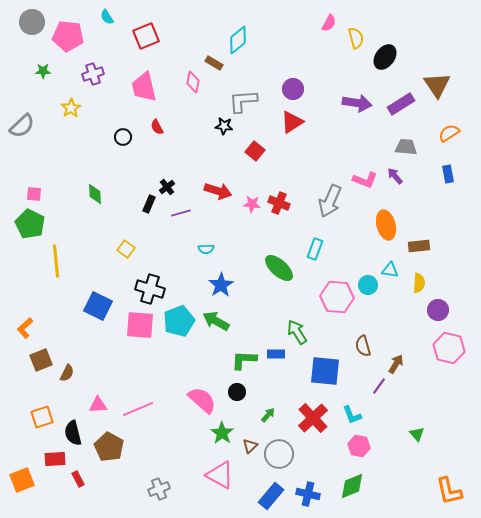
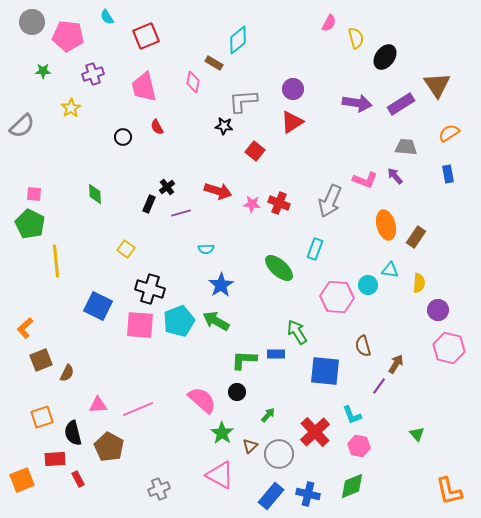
brown rectangle at (419, 246): moved 3 px left, 9 px up; rotated 50 degrees counterclockwise
red cross at (313, 418): moved 2 px right, 14 px down
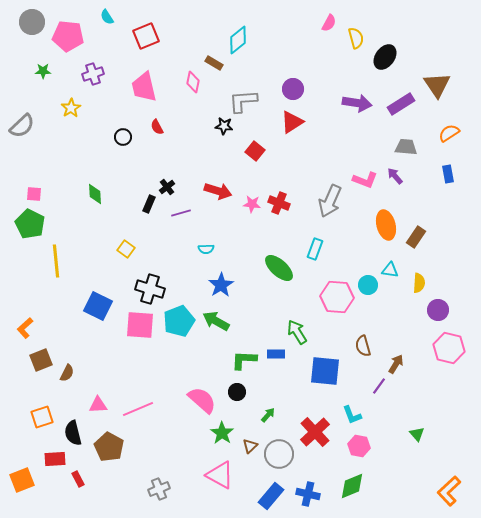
orange L-shape at (449, 491): rotated 60 degrees clockwise
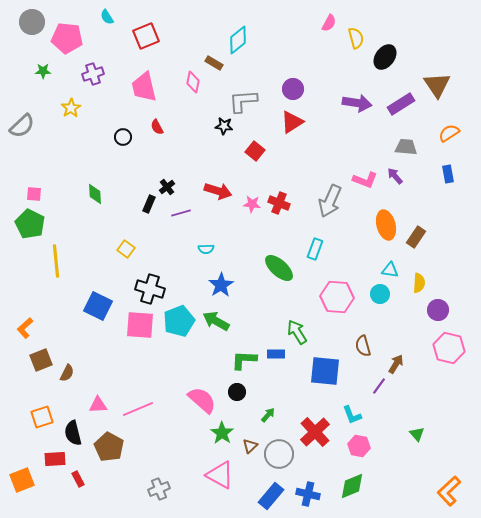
pink pentagon at (68, 36): moved 1 px left, 2 px down
cyan circle at (368, 285): moved 12 px right, 9 px down
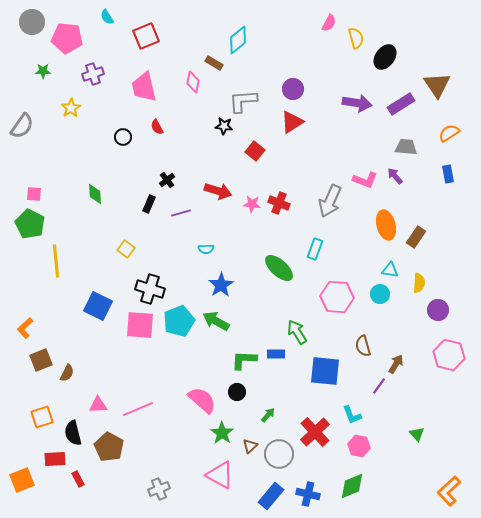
gray semicircle at (22, 126): rotated 12 degrees counterclockwise
black cross at (167, 187): moved 7 px up
pink hexagon at (449, 348): moved 7 px down
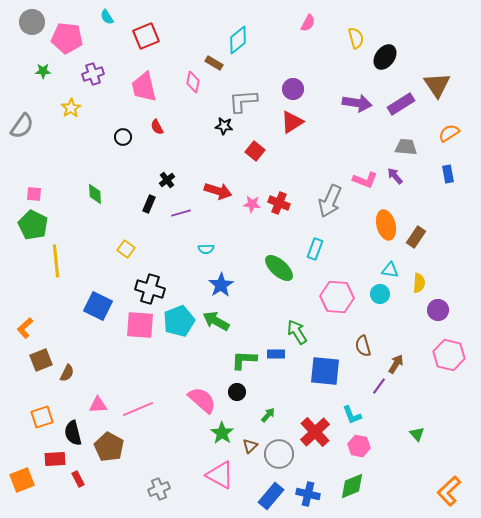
pink semicircle at (329, 23): moved 21 px left
green pentagon at (30, 224): moved 3 px right, 1 px down
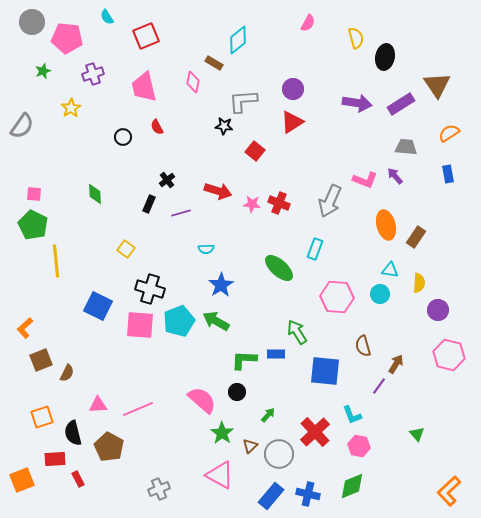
black ellipse at (385, 57): rotated 25 degrees counterclockwise
green star at (43, 71): rotated 21 degrees counterclockwise
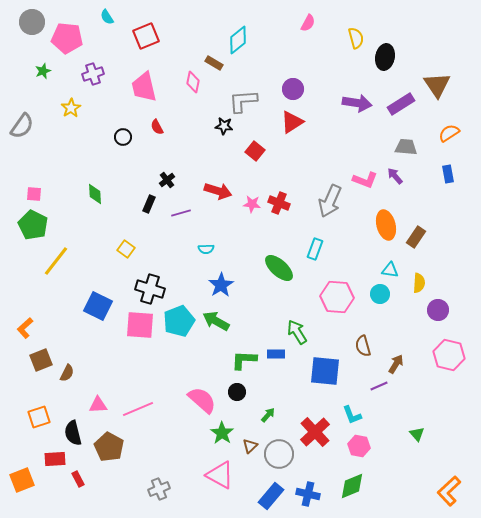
yellow line at (56, 261): rotated 44 degrees clockwise
purple line at (379, 386): rotated 30 degrees clockwise
orange square at (42, 417): moved 3 px left
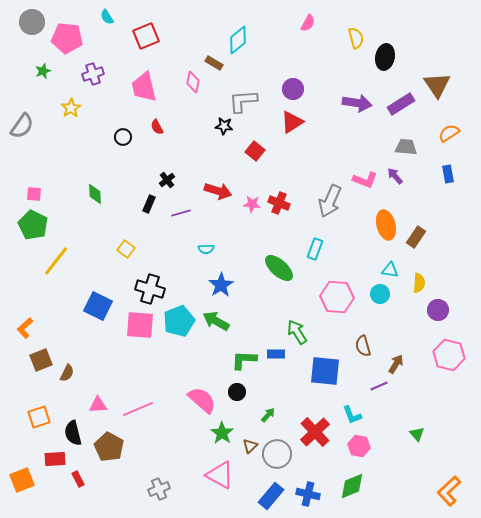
gray circle at (279, 454): moved 2 px left
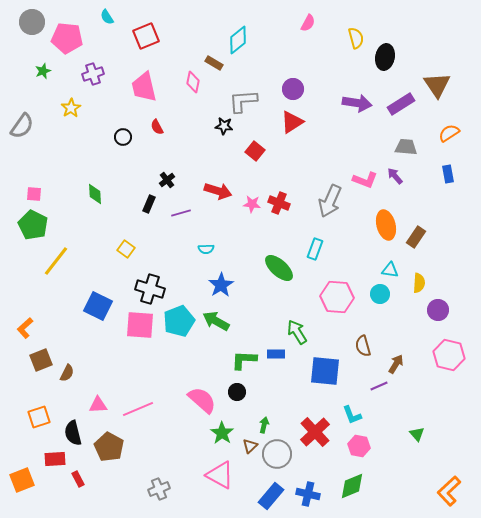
green arrow at (268, 415): moved 4 px left, 10 px down; rotated 28 degrees counterclockwise
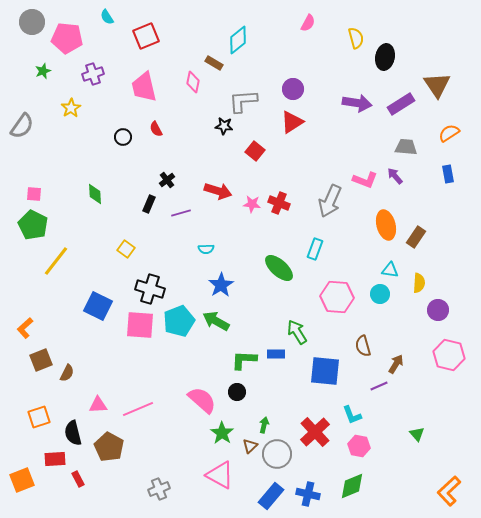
red semicircle at (157, 127): moved 1 px left, 2 px down
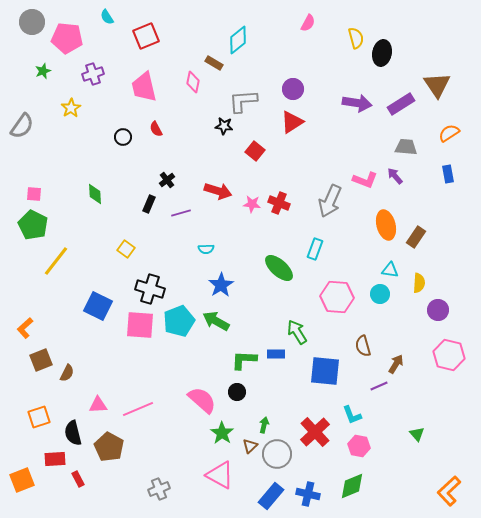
black ellipse at (385, 57): moved 3 px left, 4 px up
